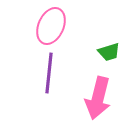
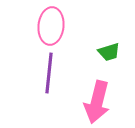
pink ellipse: rotated 18 degrees counterclockwise
pink arrow: moved 1 px left, 4 px down
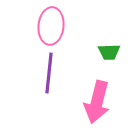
green trapezoid: rotated 15 degrees clockwise
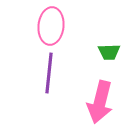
pink arrow: moved 3 px right
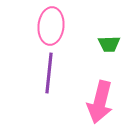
green trapezoid: moved 8 px up
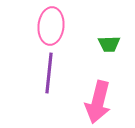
pink arrow: moved 2 px left
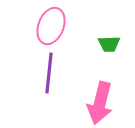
pink ellipse: rotated 15 degrees clockwise
pink arrow: moved 2 px right, 1 px down
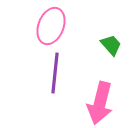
green trapezoid: moved 2 px right, 1 px down; rotated 130 degrees counterclockwise
purple line: moved 6 px right
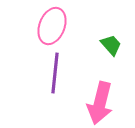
pink ellipse: moved 1 px right
